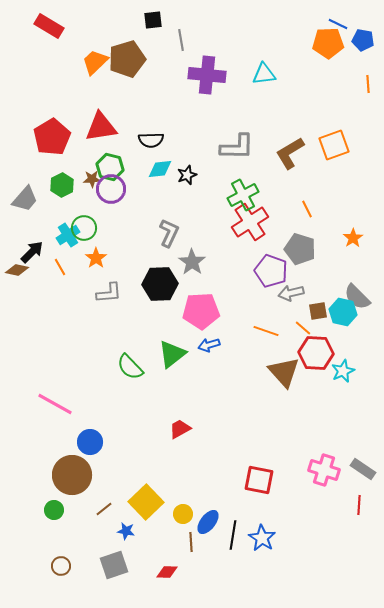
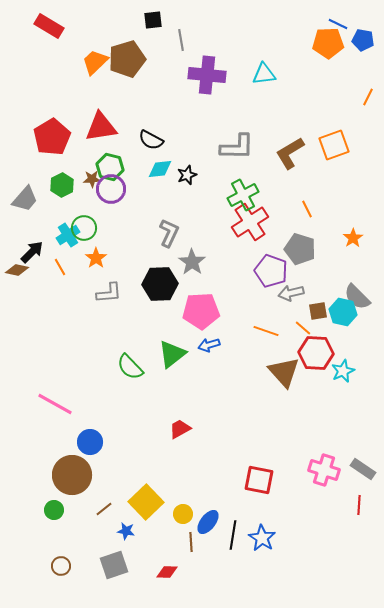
orange line at (368, 84): moved 13 px down; rotated 30 degrees clockwise
black semicircle at (151, 140): rotated 30 degrees clockwise
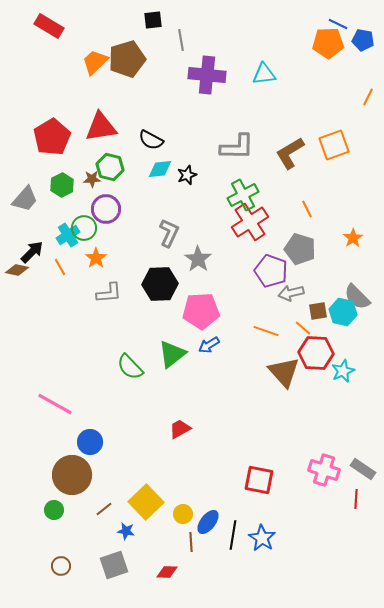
purple circle at (111, 189): moved 5 px left, 20 px down
gray star at (192, 262): moved 6 px right, 3 px up
blue arrow at (209, 345): rotated 15 degrees counterclockwise
red line at (359, 505): moved 3 px left, 6 px up
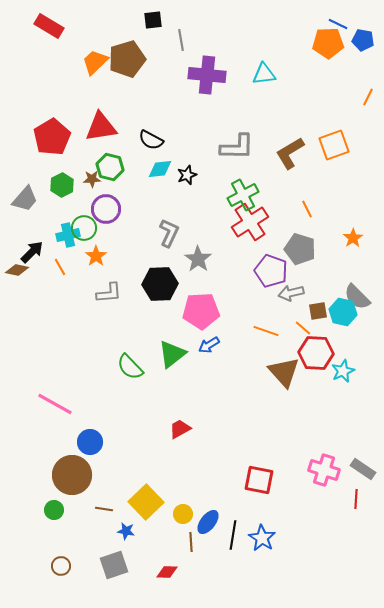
cyan cross at (68, 235): rotated 20 degrees clockwise
orange star at (96, 258): moved 2 px up
brown line at (104, 509): rotated 48 degrees clockwise
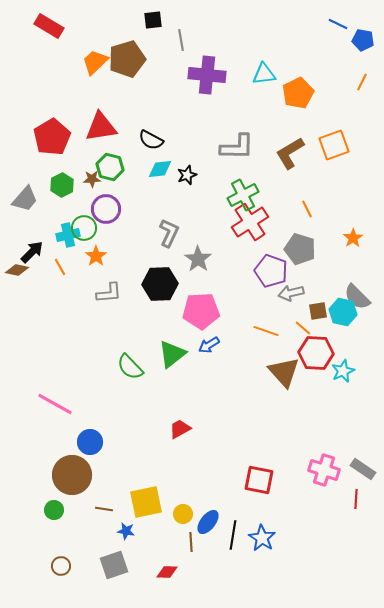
orange pentagon at (328, 43): moved 30 px left, 50 px down; rotated 24 degrees counterclockwise
orange line at (368, 97): moved 6 px left, 15 px up
yellow square at (146, 502): rotated 32 degrees clockwise
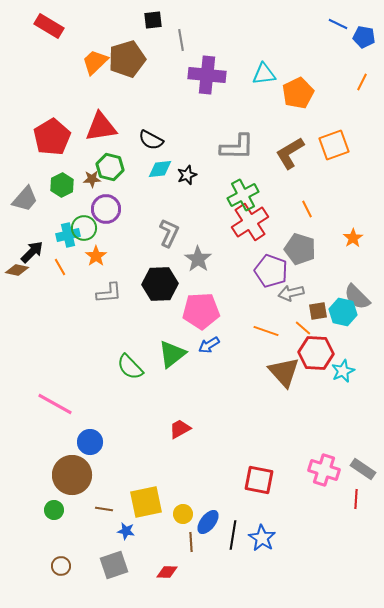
blue pentagon at (363, 40): moved 1 px right, 3 px up
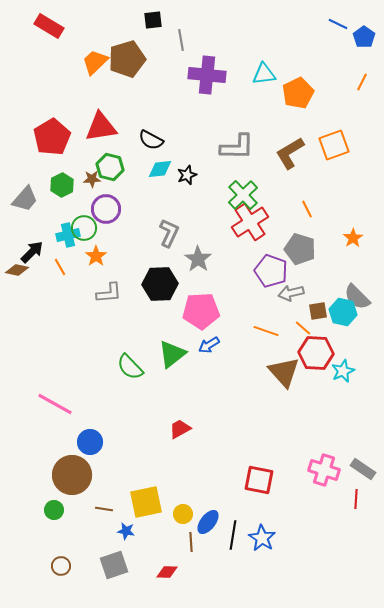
blue pentagon at (364, 37): rotated 25 degrees clockwise
green cross at (243, 195): rotated 16 degrees counterclockwise
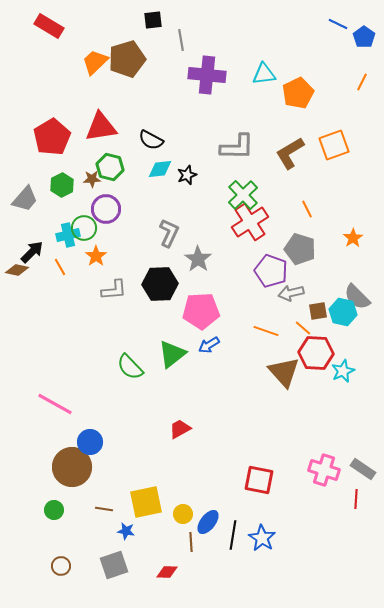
gray L-shape at (109, 293): moved 5 px right, 3 px up
brown circle at (72, 475): moved 8 px up
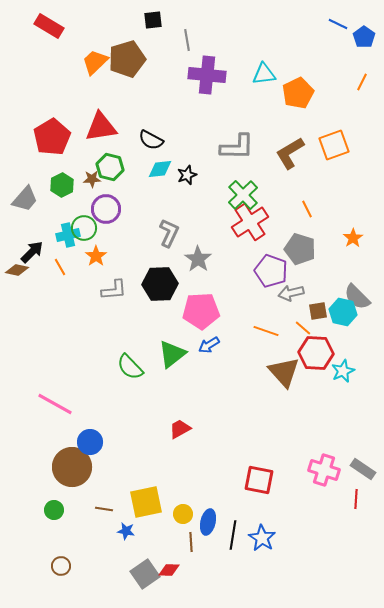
gray line at (181, 40): moved 6 px right
blue ellipse at (208, 522): rotated 25 degrees counterclockwise
gray square at (114, 565): moved 31 px right, 9 px down; rotated 16 degrees counterclockwise
red diamond at (167, 572): moved 2 px right, 2 px up
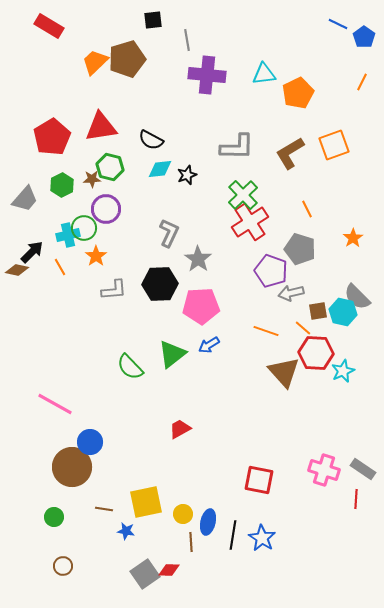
pink pentagon at (201, 311): moved 5 px up
green circle at (54, 510): moved 7 px down
brown circle at (61, 566): moved 2 px right
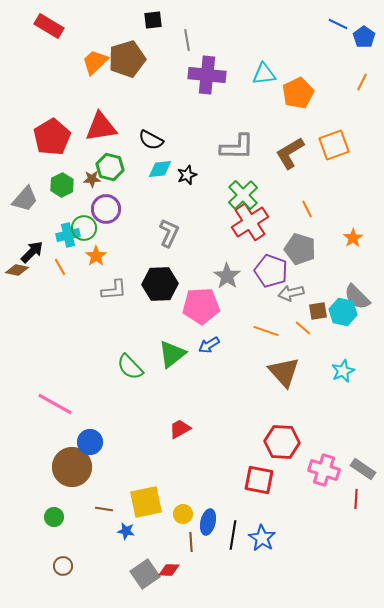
gray star at (198, 259): moved 29 px right, 17 px down
red hexagon at (316, 353): moved 34 px left, 89 px down
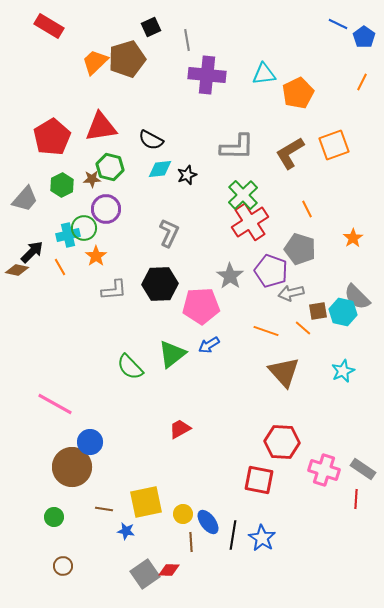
black square at (153, 20): moved 2 px left, 7 px down; rotated 18 degrees counterclockwise
gray star at (227, 276): moved 3 px right
blue ellipse at (208, 522): rotated 50 degrees counterclockwise
